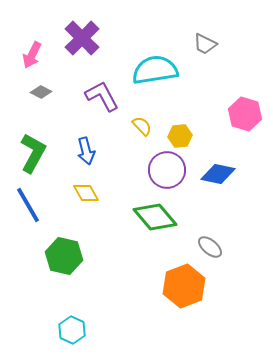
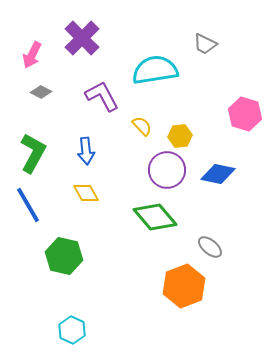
blue arrow: rotated 8 degrees clockwise
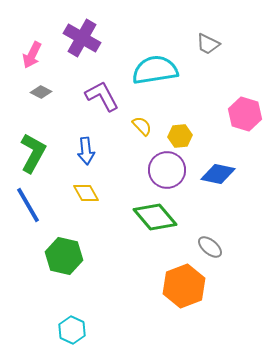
purple cross: rotated 15 degrees counterclockwise
gray trapezoid: moved 3 px right
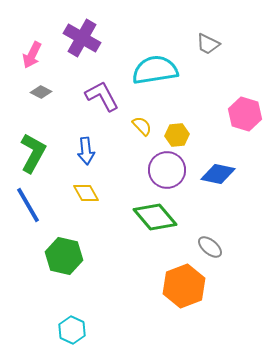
yellow hexagon: moved 3 px left, 1 px up
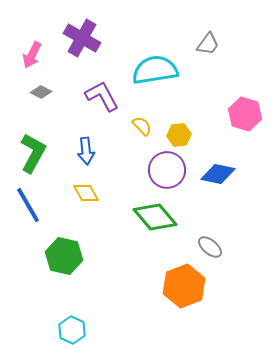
gray trapezoid: rotated 80 degrees counterclockwise
yellow hexagon: moved 2 px right
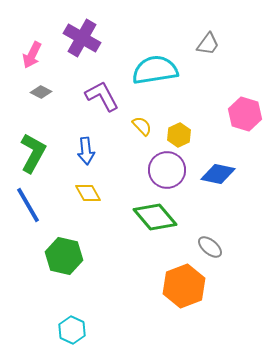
yellow hexagon: rotated 20 degrees counterclockwise
yellow diamond: moved 2 px right
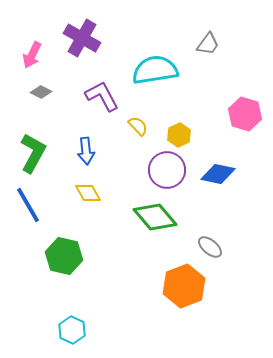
yellow semicircle: moved 4 px left
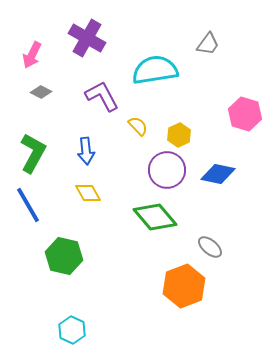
purple cross: moved 5 px right
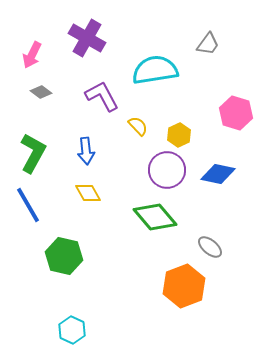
gray diamond: rotated 10 degrees clockwise
pink hexagon: moved 9 px left, 1 px up
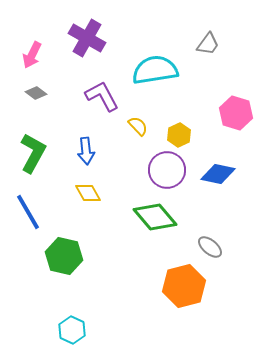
gray diamond: moved 5 px left, 1 px down
blue line: moved 7 px down
orange hexagon: rotated 6 degrees clockwise
